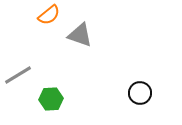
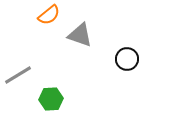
black circle: moved 13 px left, 34 px up
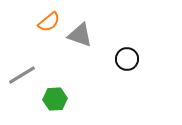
orange semicircle: moved 7 px down
gray line: moved 4 px right
green hexagon: moved 4 px right
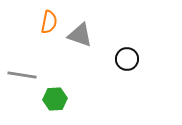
orange semicircle: rotated 40 degrees counterclockwise
gray line: rotated 40 degrees clockwise
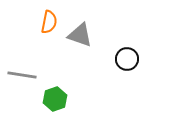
green hexagon: rotated 15 degrees counterclockwise
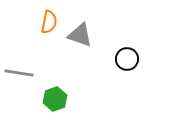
gray line: moved 3 px left, 2 px up
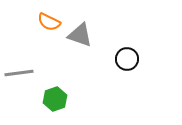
orange semicircle: rotated 105 degrees clockwise
gray line: rotated 16 degrees counterclockwise
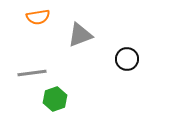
orange semicircle: moved 11 px left, 5 px up; rotated 35 degrees counterclockwise
gray triangle: rotated 40 degrees counterclockwise
gray line: moved 13 px right
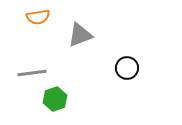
black circle: moved 9 px down
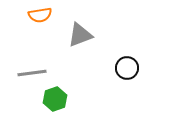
orange semicircle: moved 2 px right, 2 px up
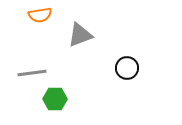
green hexagon: rotated 20 degrees clockwise
